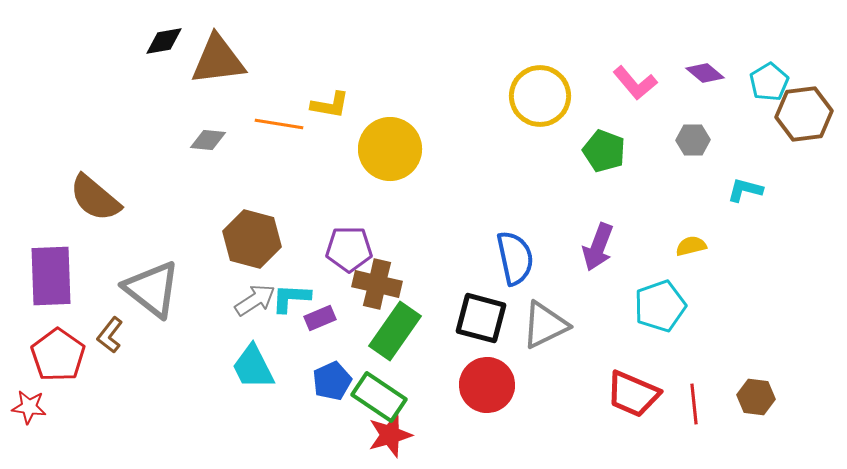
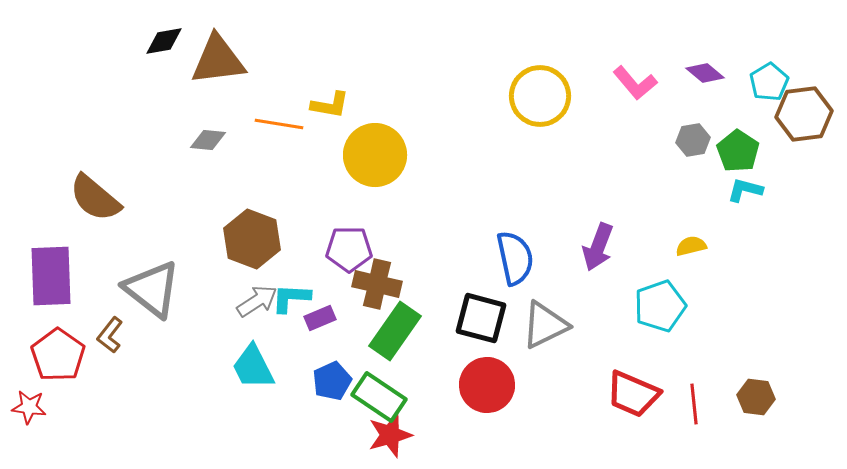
gray hexagon at (693, 140): rotated 8 degrees counterclockwise
yellow circle at (390, 149): moved 15 px left, 6 px down
green pentagon at (604, 151): moved 134 px right; rotated 12 degrees clockwise
brown hexagon at (252, 239): rotated 6 degrees clockwise
gray arrow at (255, 300): moved 2 px right, 1 px down
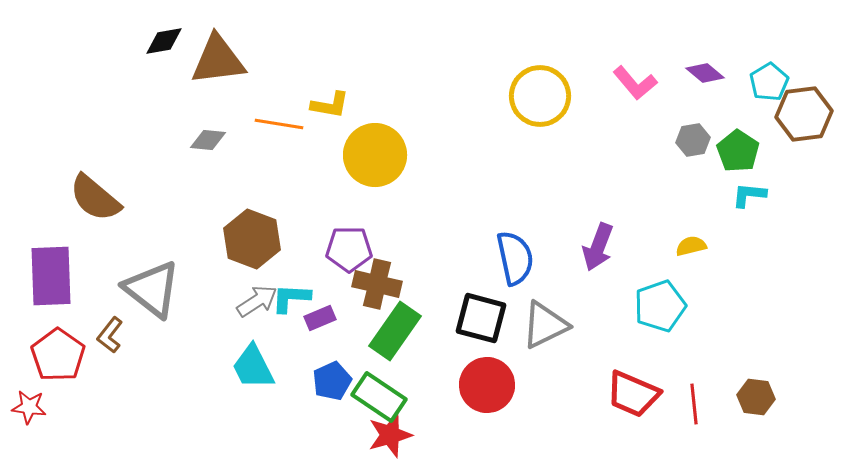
cyan L-shape at (745, 190): moved 4 px right, 5 px down; rotated 9 degrees counterclockwise
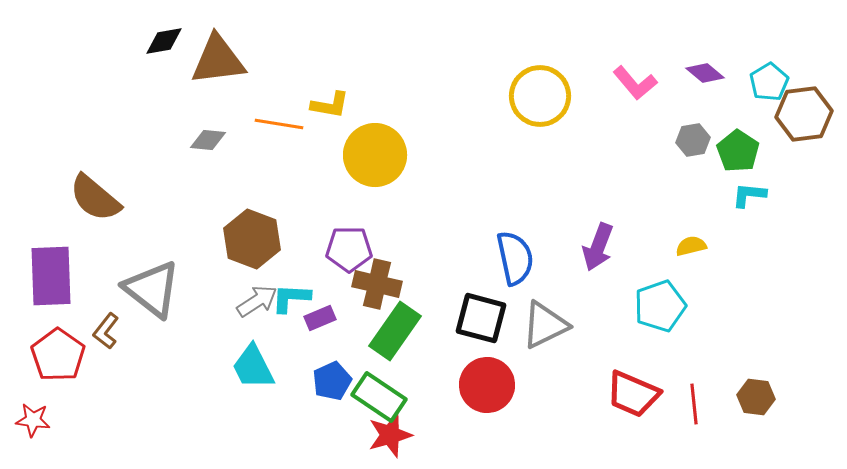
brown L-shape at (110, 335): moved 4 px left, 4 px up
red star at (29, 407): moved 4 px right, 13 px down
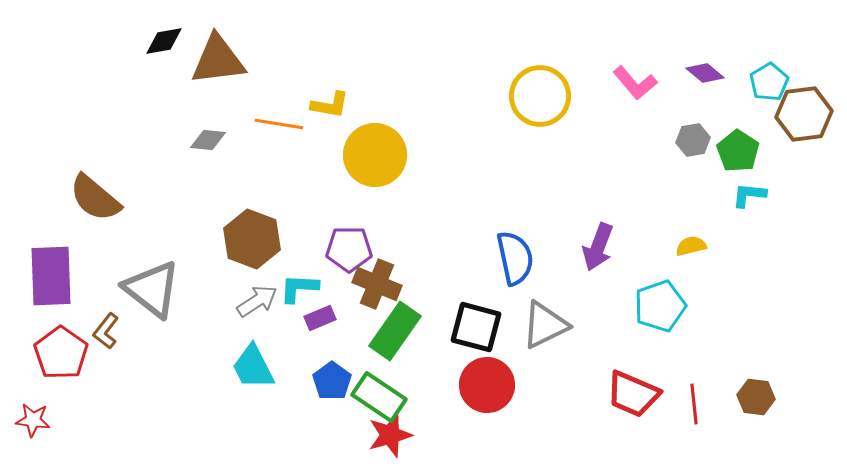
brown cross at (377, 284): rotated 9 degrees clockwise
cyan L-shape at (291, 298): moved 8 px right, 10 px up
black square at (481, 318): moved 5 px left, 9 px down
red pentagon at (58, 355): moved 3 px right, 2 px up
blue pentagon at (332, 381): rotated 12 degrees counterclockwise
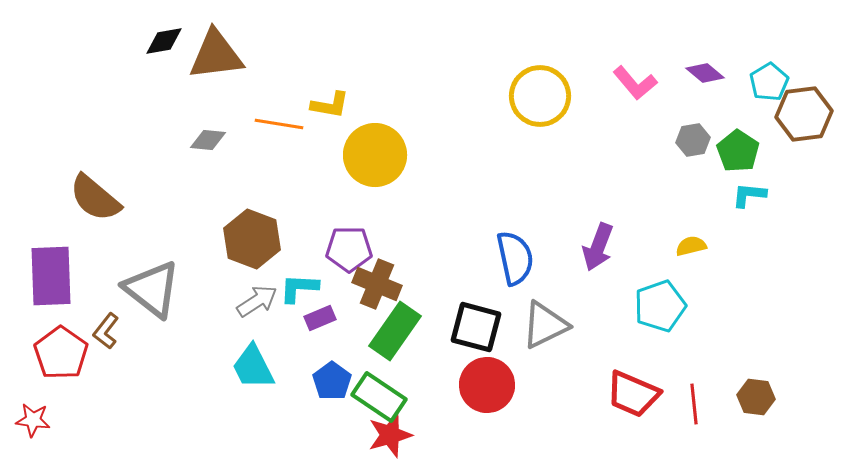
brown triangle at (218, 60): moved 2 px left, 5 px up
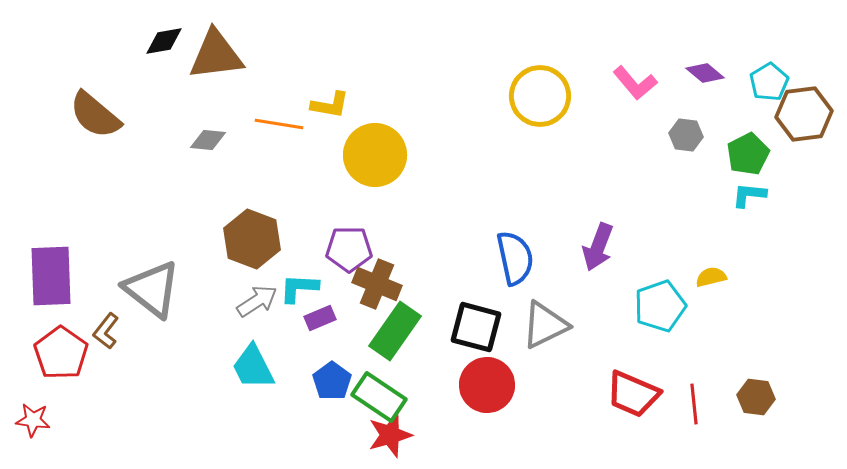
gray hexagon at (693, 140): moved 7 px left, 5 px up; rotated 16 degrees clockwise
green pentagon at (738, 151): moved 10 px right, 3 px down; rotated 12 degrees clockwise
brown semicircle at (95, 198): moved 83 px up
yellow semicircle at (691, 246): moved 20 px right, 31 px down
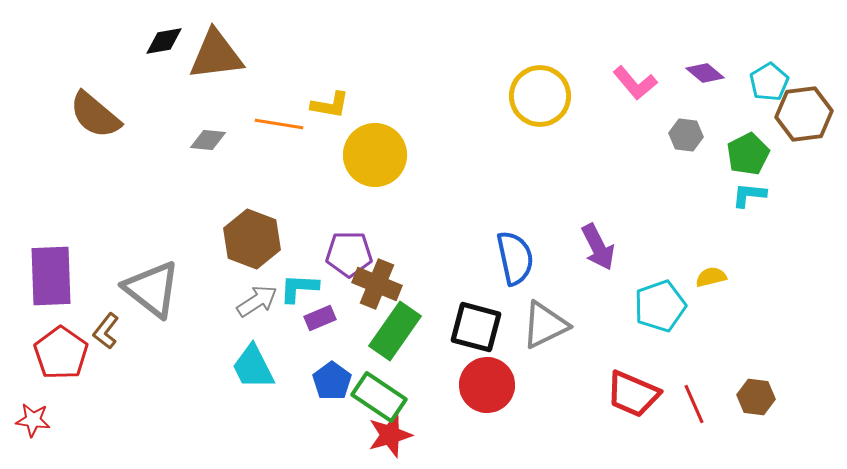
purple arrow at (598, 247): rotated 48 degrees counterclockwise
purple pentagon at (349, 249): moved 5 px down
red line at (694, 404): rotated 18 degrees counterclockwise
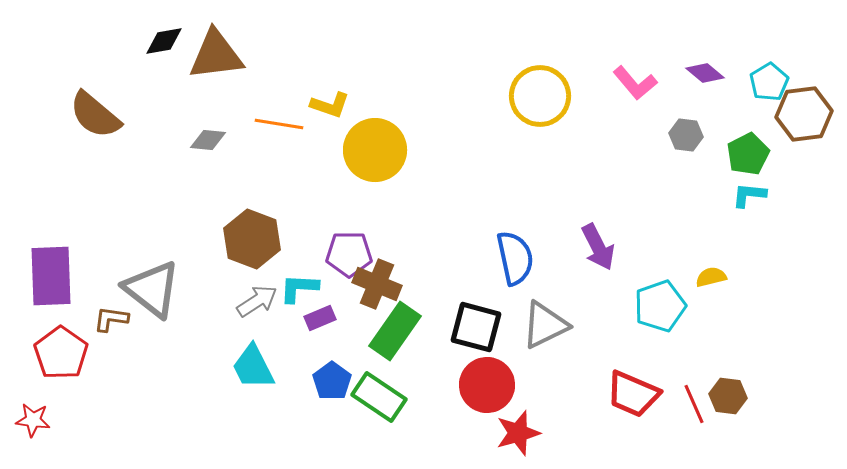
yellow L-shape at (330, 105): rotated 9 degrees clockwise
yellow circle at (375, 155): moved 5 px up
brown L-shape at (106, 331): moved 5 px right, 12 px up; rotated 60 degrees clockwise
brown hexagon at (756, 397): moved 28 px left, 1 px up
red star at (390, 435): moved 128 px right, 2 px up
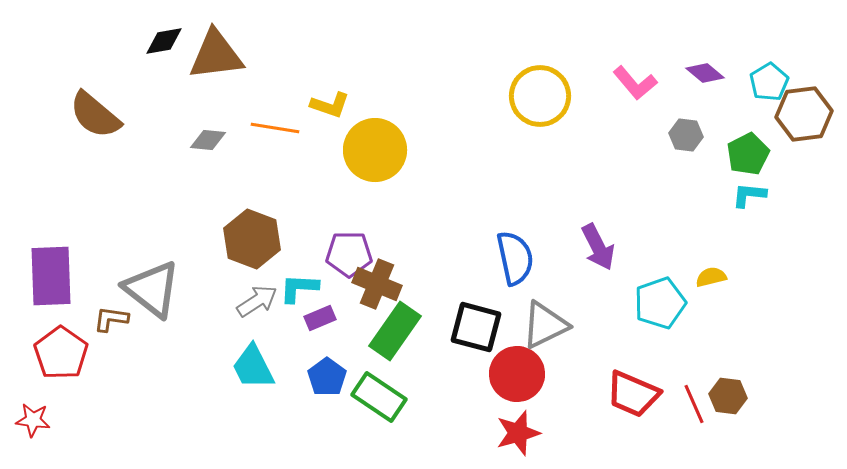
orange line at (279, 124): moved 4 px left, 4 px down
cyan pentagon at (660, 306): moved 3 px up
blue pentagon at (332, 381): moved 5 px left, 4 px up
red circle at (487, 385): moved 30 px right, 11 px up
